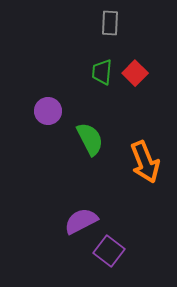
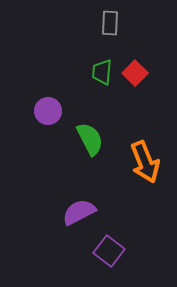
purple semicircle: moved 2 px left, 9 px up
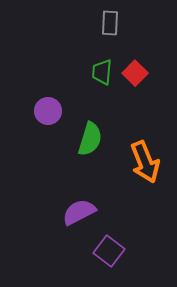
green semicircle: rotated 44 degrees clockwise
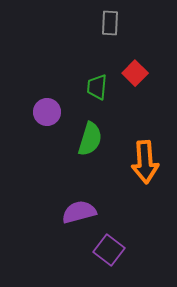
green trapezoid: moved 5 px left, 15 px down
purple circle: moved 1 px left, 1 px down
orange arrow: rotated 18 degrees clockwise
purple semicircle: rotated 12 degrees clockwise
purple square: moved 1 px up
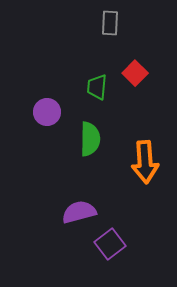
green semicircle: rotated 16 degrees counterclockwise
purple square: moved 1 px right, 6 px up; rotated 16 degrees clockwise
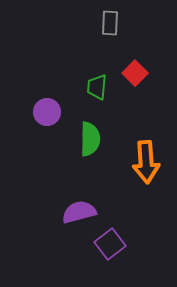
orange arrow: moved 1 px right
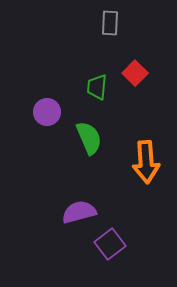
green semicircle: moved 1 px left, 1 px up; rotated 24 degrees counterclockwise
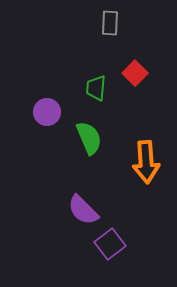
green trapezoid: moved 1 px left, 1 px down
purple semicircle: moved 4 px right, 2 px up; rotated 120 degrees counterclockwise
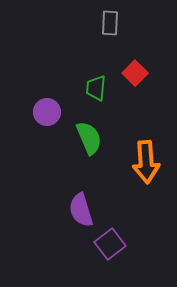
purple semicircle: moved 2 px left; rotated 28 degrees clockwise
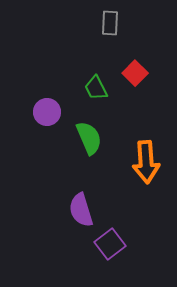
green trapezoid: rotated 32 degrees counterclockwise
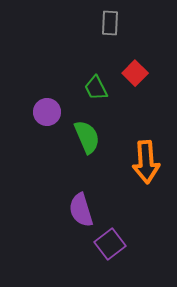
green semicircle: moved 2 px left, 1 px up
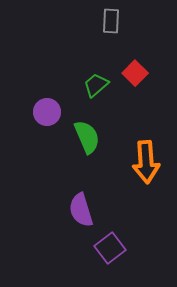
gray rectangle: moved 1 px right, 2 px up
green trapezoid: moved 3 px up; rotated 76 degrees clockwise
purple square: moved 4 px down
